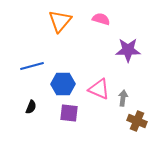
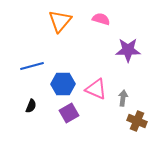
pink triangle: moved 3 px left
black semicircle: moved 1 px up
purple square: rotated 36 degrees counterclockwise
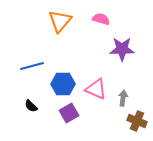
purple star: moved 6 px left, 1 px up
black semicircle: rotated 112 degrees clockwise
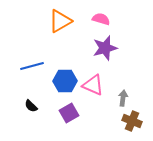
orange triangle: rotated 20 degrees clockwise
purple star: moved 17 px left, 1 px up; rotated 15 degrees counterclockwise
blue hexagon: moved 2 px right, 3 px up
pink triangle: moved 3 px left, 4 px up
brown cross: moved 5 px left
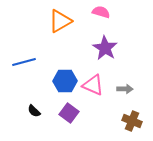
pink semicircle: moved 7 px up
purple star: rotated 25 degrees counterclockwise
blue line: moved 8 px left, 4 px up
gray arrow: moved 2 px right, 9 px up; rotated 84 degrees clockwise
black semicircle: moved 3 px right, 5 px down
purple square: rotated 24 degrees counterclockwise
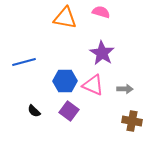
orange triangle: moved 5 px right, 3 px up; rotated 40 degrees clockwise
purple star: moved 3 px left, 5 px down
purple square: moved 2 px up
brown cross: rotated 12 degrees counterclockwise
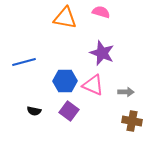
purple star: rotated 10 degrees counterclockwise
gray arrow: moved 1 px right, 3 px down
black semicircle: rotated 32 degrees counterclockwise
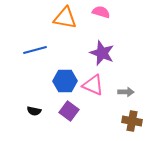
blue line: moved 11 px right, 12 px up
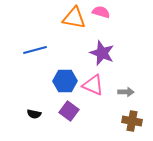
orange triangle: moved 9 px right
black semicircle: moved 3 px down
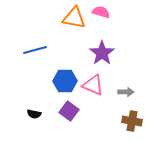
purple star: rotated 15 degrees clockwise
